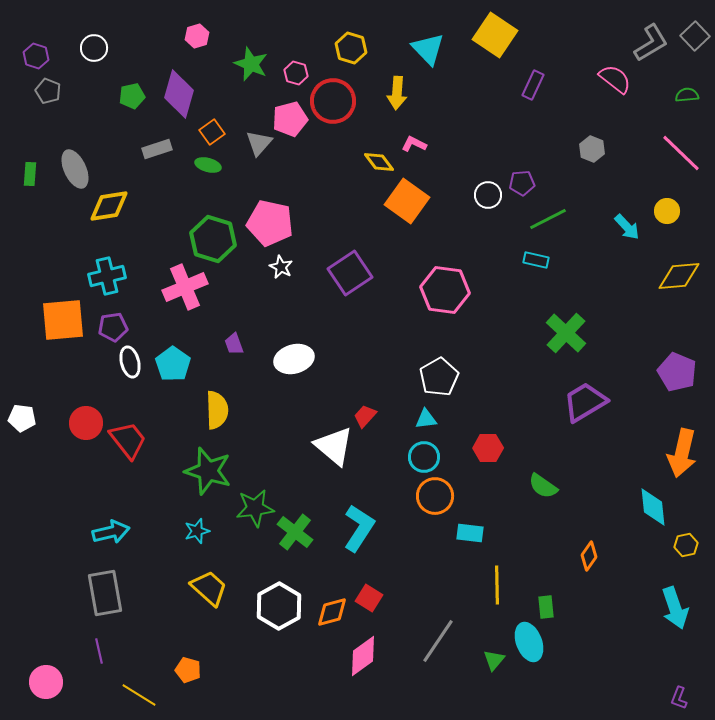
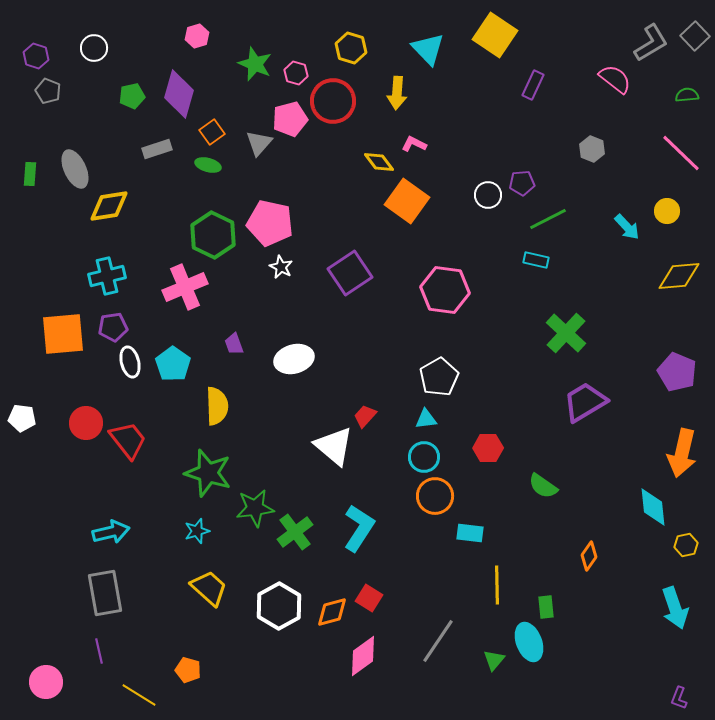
green star at (251, 64): moved 4 px right
green hexagon at (213, 239): moved 4 px up; rotated 9 degrees clockwise
orange square at (63, 320): moved 14 px down
yellow semicircle at (217, 410): moved 4 px up
green star at (208, 471): moved 2 px down
green cross at (295, 532): rotated 15 degrees clockwise
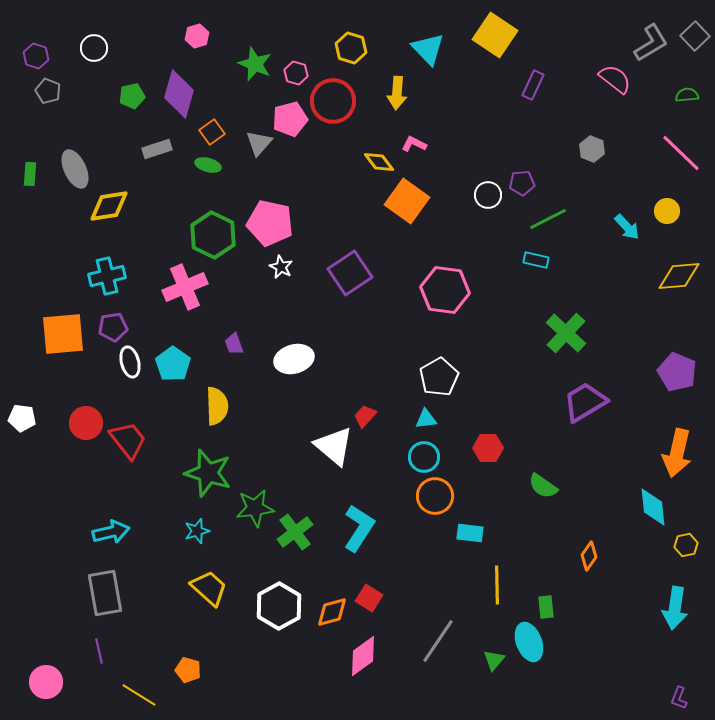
orange arrow at (682, 453): moved 5 px left
cyan arrow at (675, 608): rotated 27 degrees clockwise
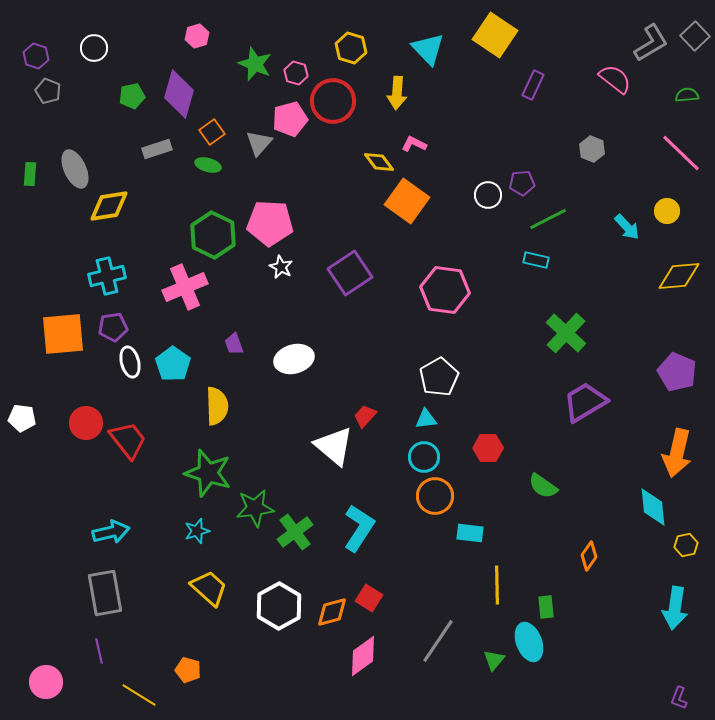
pink pentagon at (270, 223): rotated 9 degrees counterclockwise
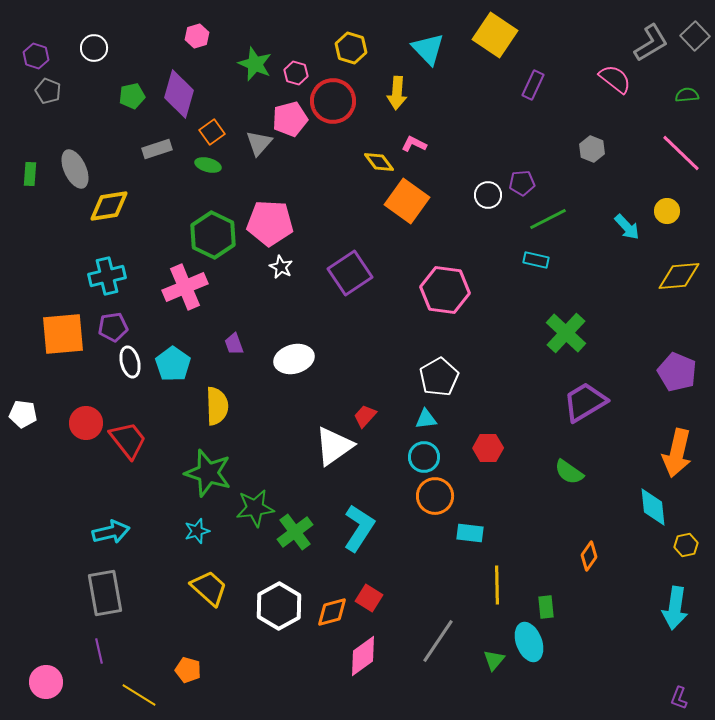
white pentagon at (22, 418): moved 1 px right, 4 px up
white triangle at (334, 446): rotated 45 degrees clockwise
green semicircle at (543, 486): moved 26 px right, 14 px up
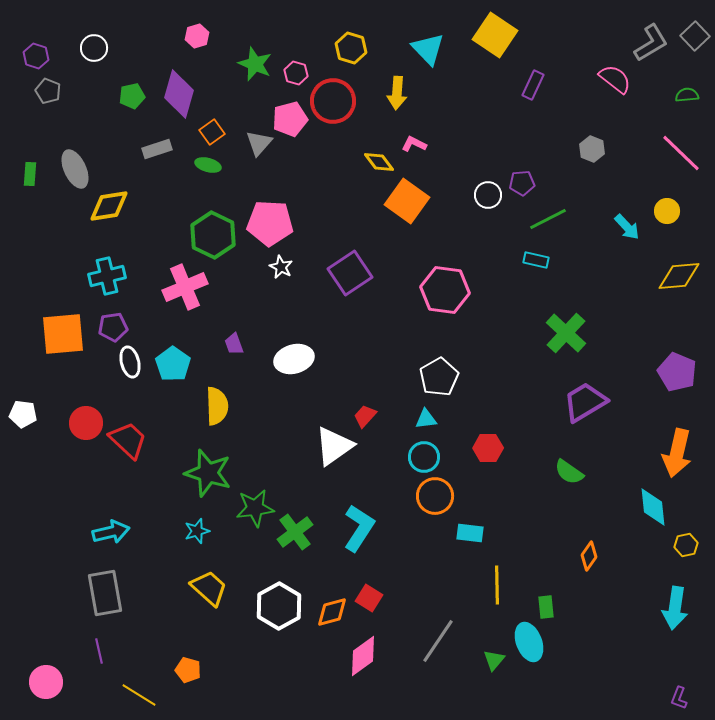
red trapezoid at (128, 440): rotated 9 degrees counterclockwise
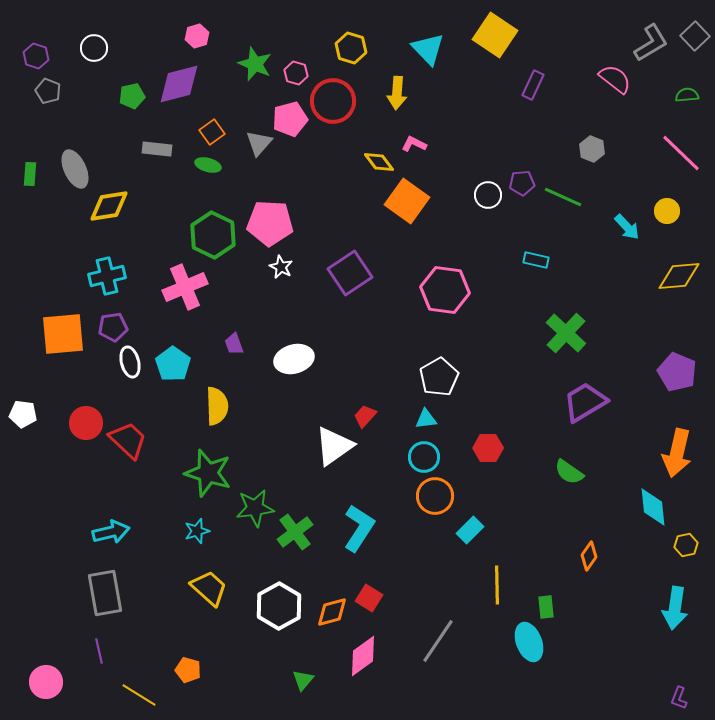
purple diamond at (179, 94): moved 10 px up; rotated 60 degrees clockwise
gray rectangle at (157, 149): rotated 24 degrees clockwise
green line at (548, 219): moved 15 px right, 22 px up; rotated 51 degrees clockwise
cyan rectangle at (470, 533): moved 3 px up; rotated 52 degrees counterclockwise
green triangle at (494, 660): moved 191 px left, 20 px down
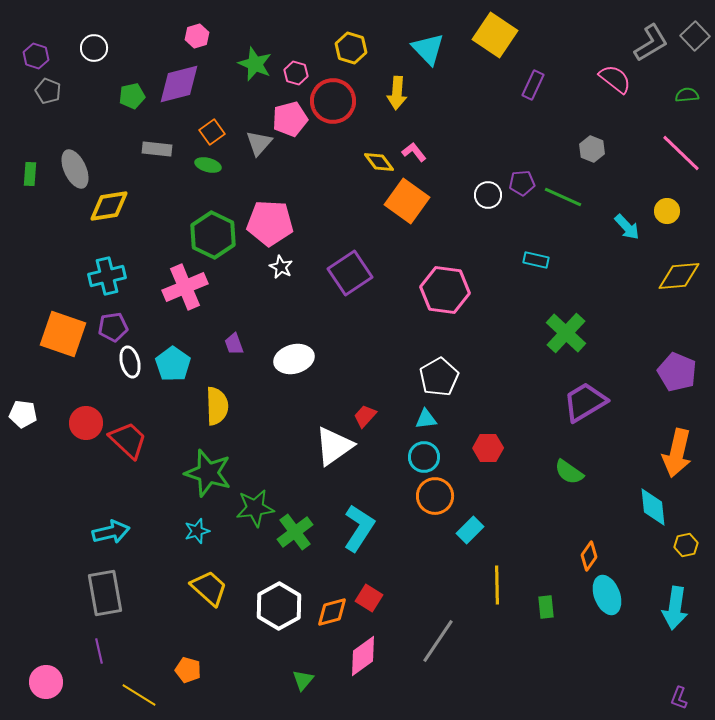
pink L-shape at (414, 144): moved 8 px down; rotated 25 degrees clockwise
orange square at (63, 334): rotated 24 degrees clockwise
cyan ellipse at (529, 642): moved 78 px right, 47 px up
